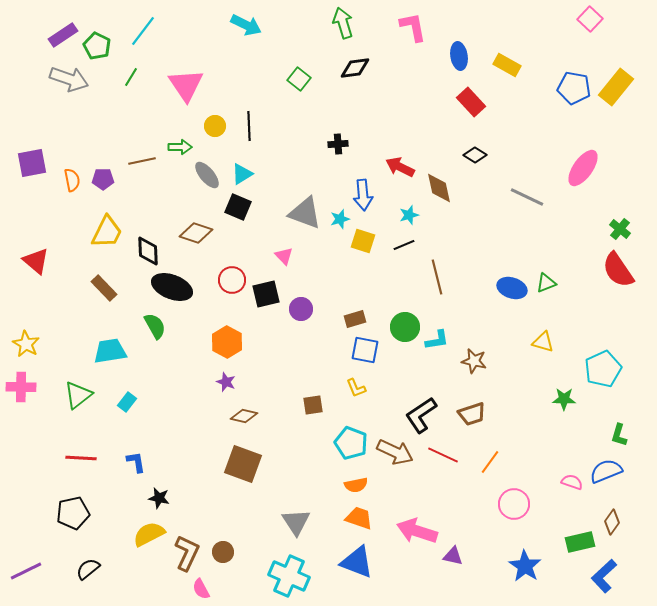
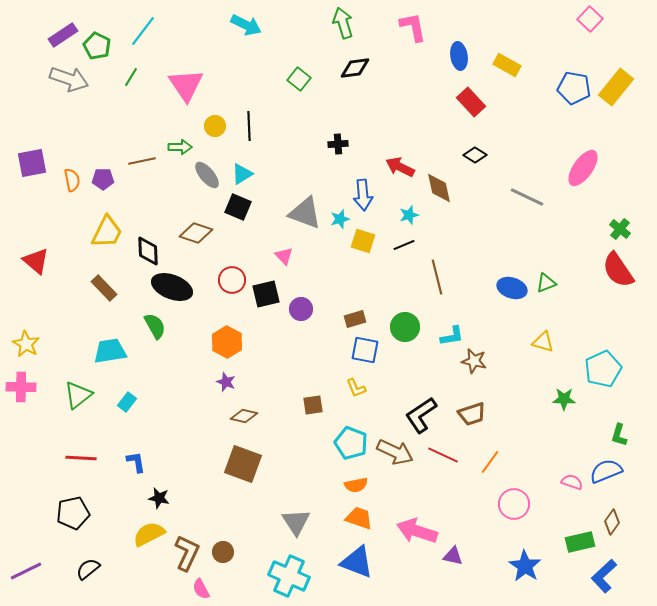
cyan L-shape at (437, 340): moved 15 px right, 4 px up
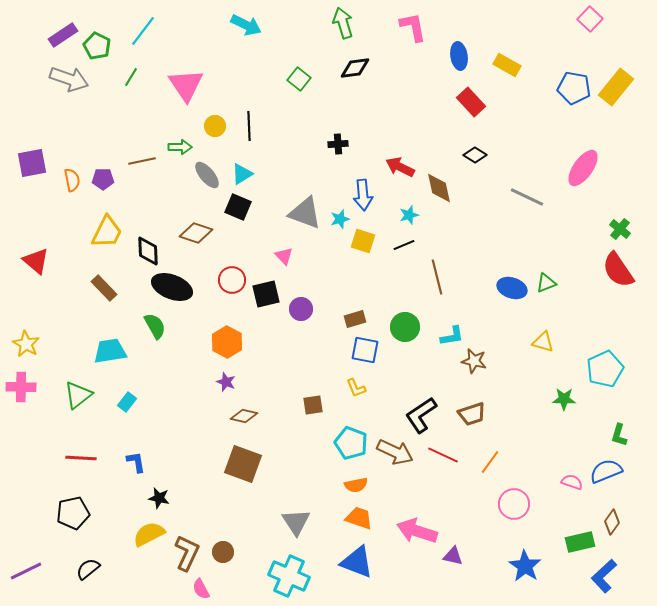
cyan pentagon at (603, 369): moved 2 px right
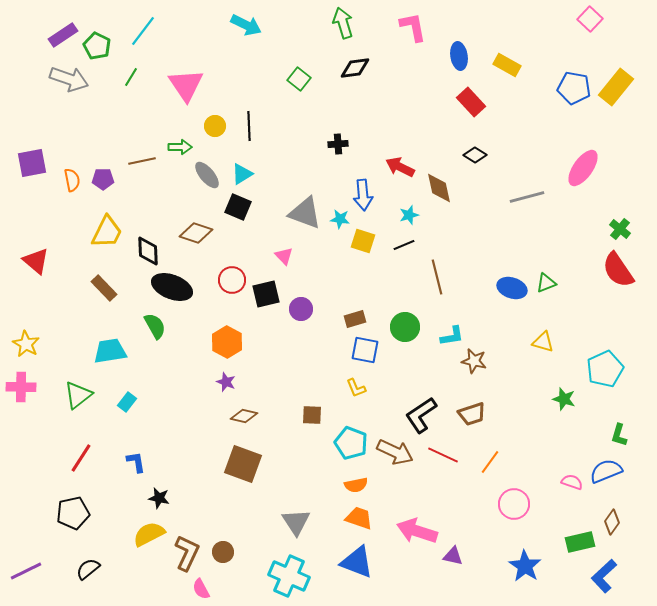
gray line at (527, 197): rotated 40 degrees counterclockwise
cyan star at (340, 219): rotated 24 degrees clockwise
green star at (564, 399): rotated 15 degrees clockwise
brown square at (313, 405): moved 1 px left, 10 px down; rotated 10 degrees clockwise
red line at (81, 458): rotated 60 degrees counterclockwise
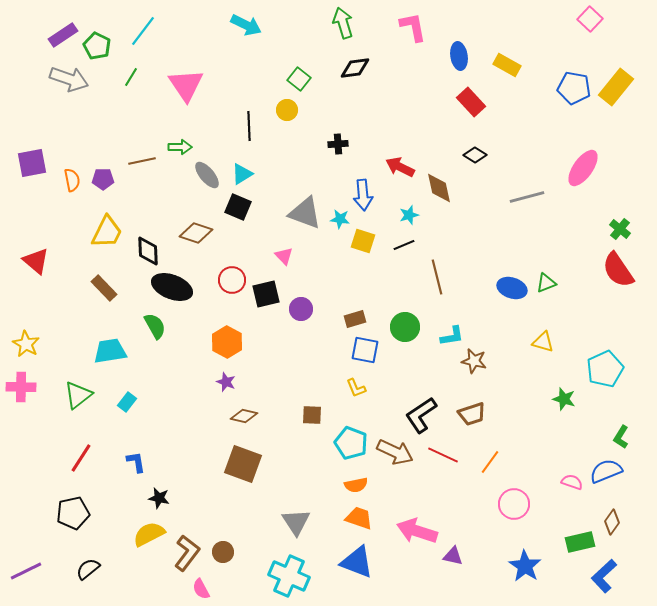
yellow circle at (215, 126): moved 72 px right, 16 px up
green L-shape at (619, 435): moved 2 px right, 2 px down; rotated 15 degrees clockwise
brown L-shape at (187, 553): rotated 12 degrees clockwise
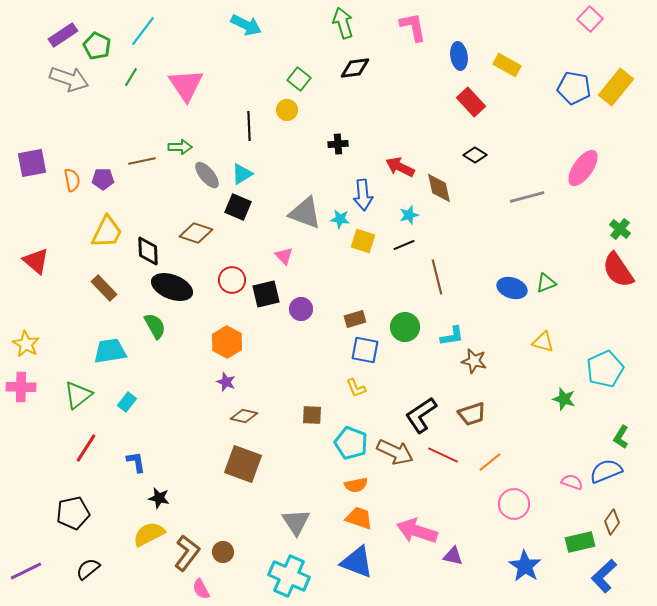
red line at (81, 458): moved 5 px right, 10 px up
orange line at (490, 462): rotated 15 degrees clockwise
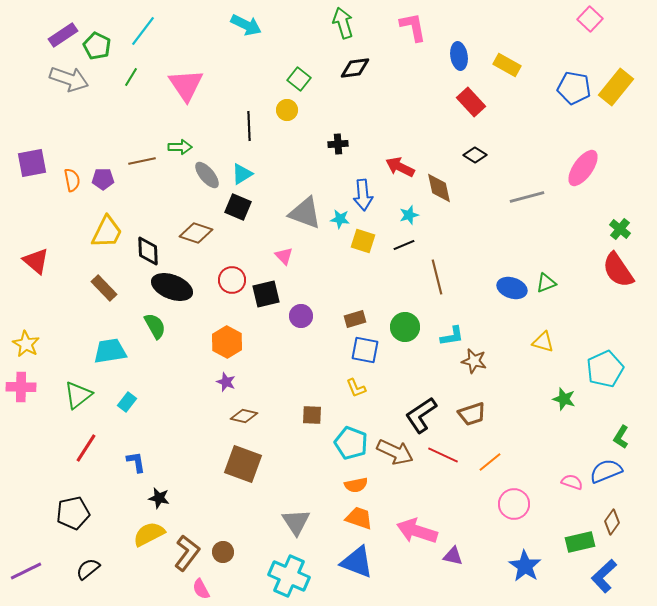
purple circle at (301, 309): moved 7 px down
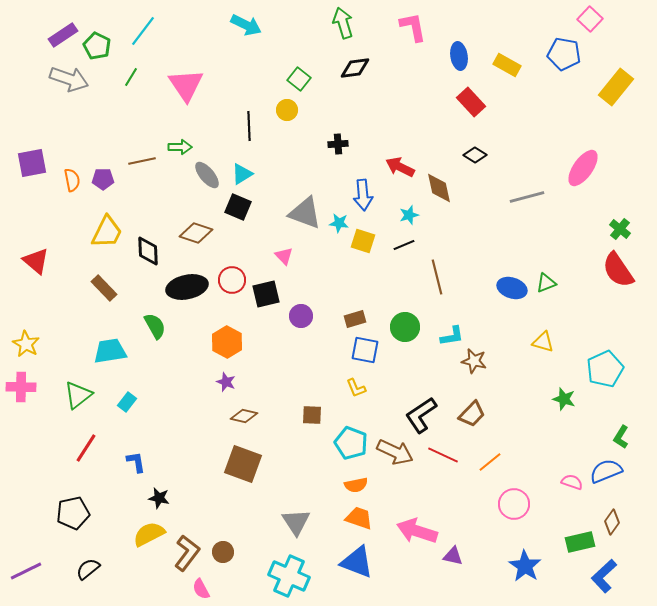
blue pentagon at (574, 88): moved 10 px left, 34 px up
cyan star at (340, 219): moved 1 px left, 4 px down
black ellipse at (172, 287): moved 15 px right; rotated 33 degrees counterclockwise
brown trapezoid at (472, 414): rotated 28 degrees counterclockwise
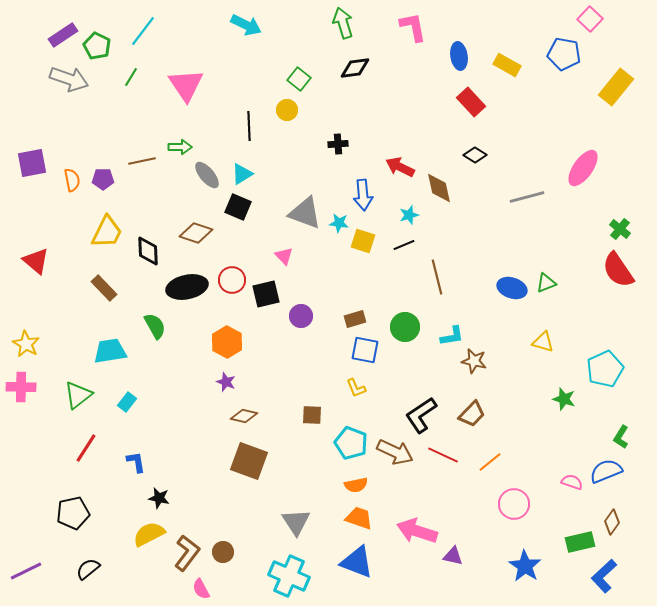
brown square at (243, 464): moved 6 px right, 3 px up
